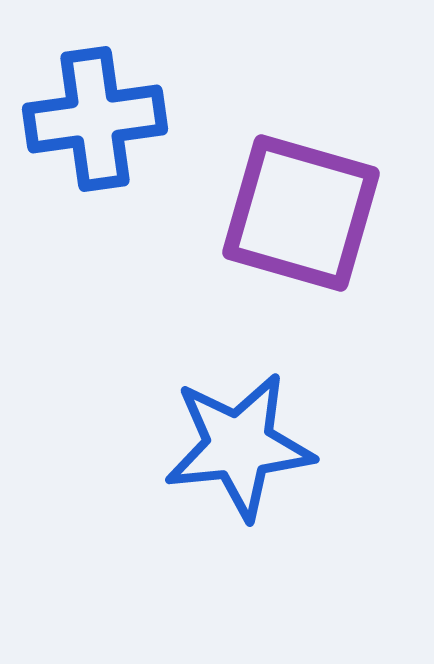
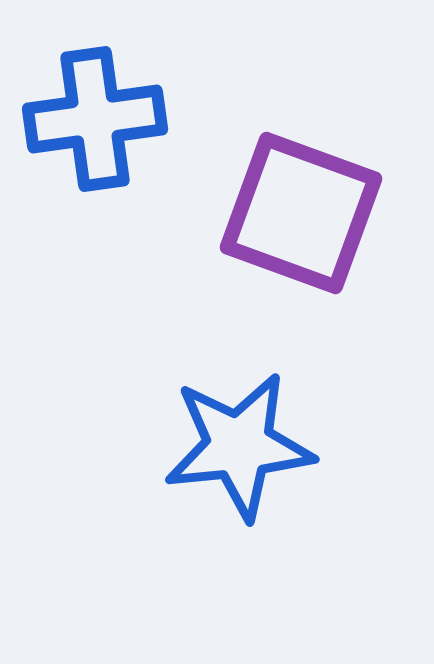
purple square: rotated 4 degrees clockwise
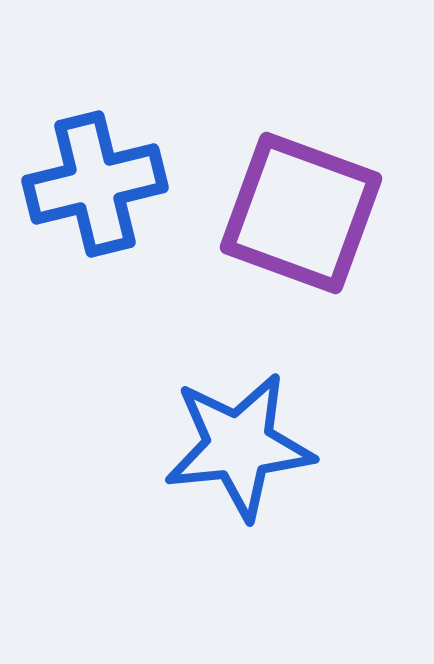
blue cross: moved 65 px down; rotated 6 degrees counterclockwise
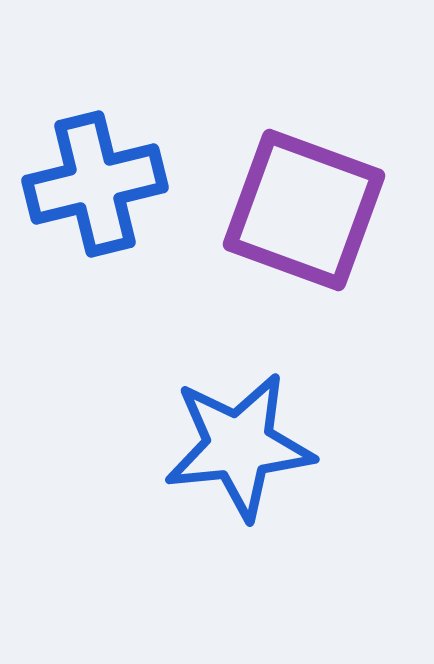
purple square: moved 3 px right, 3 px up
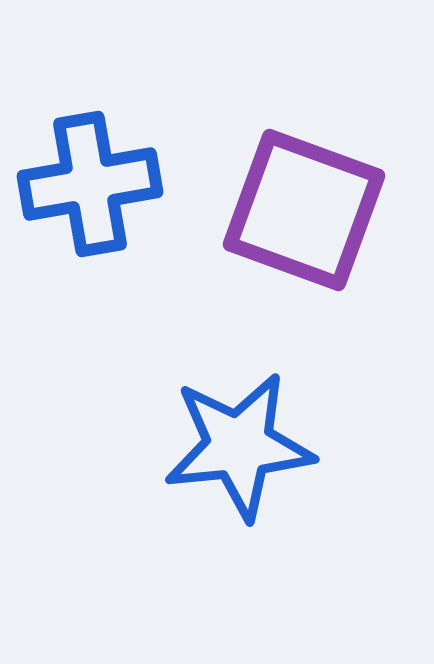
blue cross: moved 5 px left; rotated 4 degrees clockwise
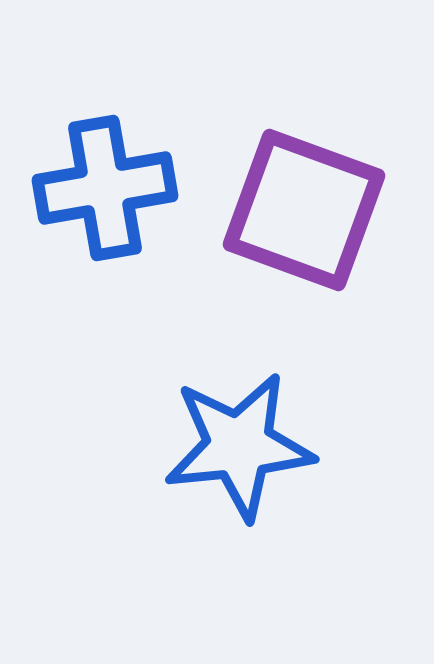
blue cross: moved 15 px right, 4 px down
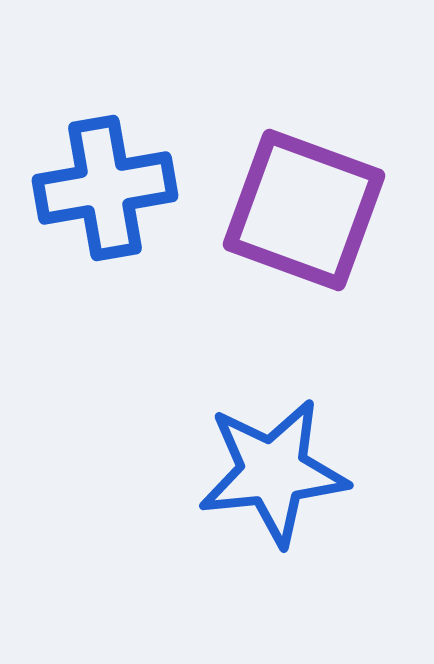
blue star: moved 34 px right, 26 px down
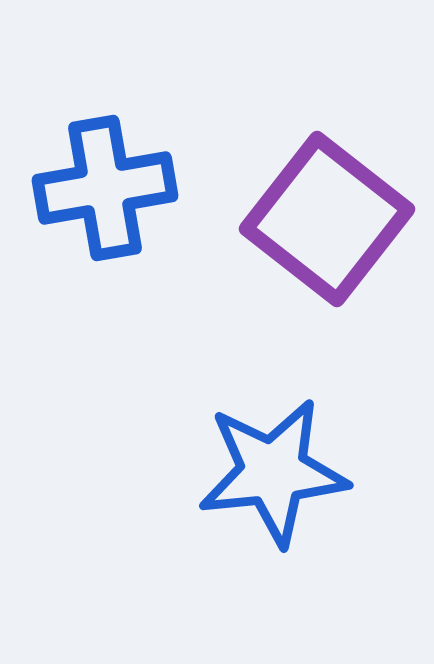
purple square: moved 23 px right, 9 px down; rotated 18 degrees clockwise
